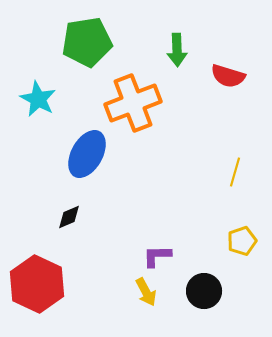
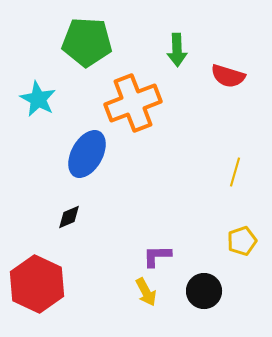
green pentagon: rotated 12 degrees clockwise
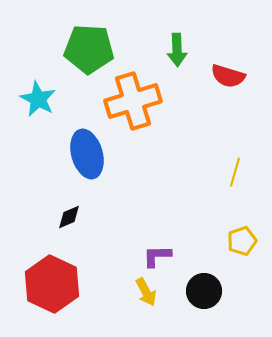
green pentagon: moved 2 px right, 7 px down
orange cross: moved 2 px up; rotated 4 degrees clockwise
blue ellipse: rotated 45 degrees counterclockwise
red hexagon: moved 15 px right
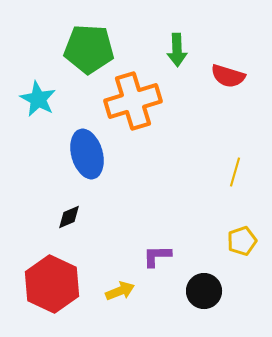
yellow arrow: moved 26 px left, 1 px up; rotated 84 degrees counterclockwise
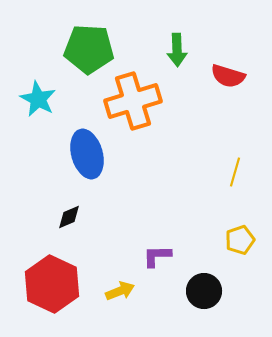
yellow pentagon: moved 2 px left, 1 px up
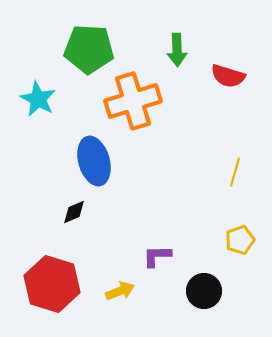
blue ellipse: moved 7 px right, 7 px down
black diamond: moved 5 px right, 5 px up
red hexagon: rotated 8 degrees counterclockwise
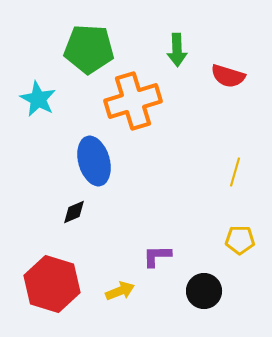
yellow pentagon: rotated 20 degrees clockwise
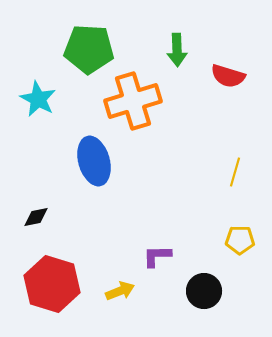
black diamond: moved 38 px left, 5 px down; rotated 12 degrees clockwise
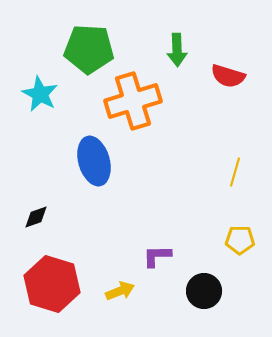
cyan star: moved 2 px right, 5 px up
black diamond: rotated 8 degrees counterclockwise
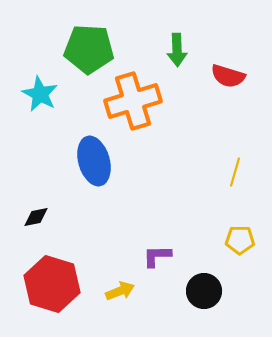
black diamond: rotated 8 degrees clockwise
